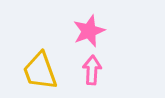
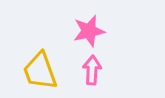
pink star: rotated 8 degrees clockwise
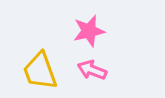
pink arrow: rotated 72 degrees counterclockwise
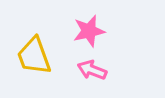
yellow trapezoid: moved 6 px left, 15 px up
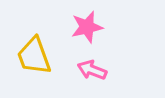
pink star: moved 2 px left, 4 px up
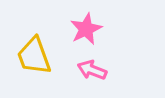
pink star: moved 1 px left, 2 px down; rotated 12 degrees counterclockwise
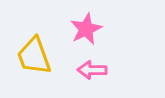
pink arrow: rotated 20 degrees counterclockwise
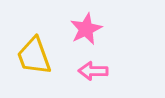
pink arrow: moved 1 px right, 1 px down
